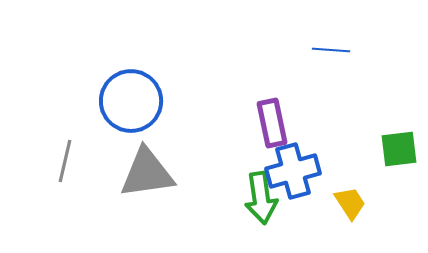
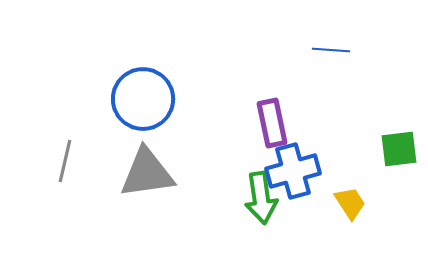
blue circle: moved 12 px right, 2 px up
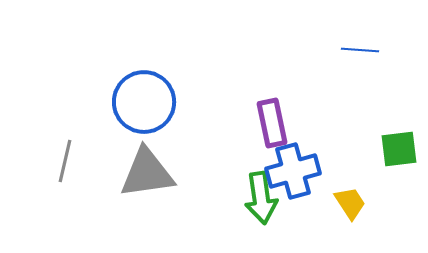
blue line: moved 29 px right
blue circle: moved 1 px right, 3 px down
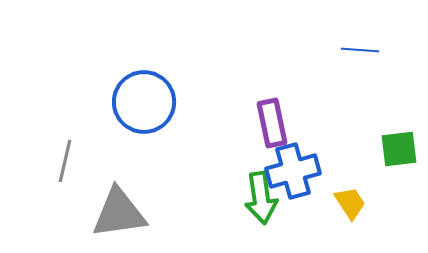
gray triangle: moved 28 px left, 40 px down
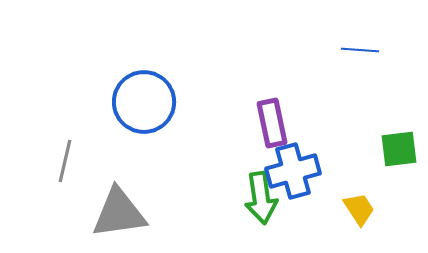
yellow trapezoid: moved 9 px right, 6 px down
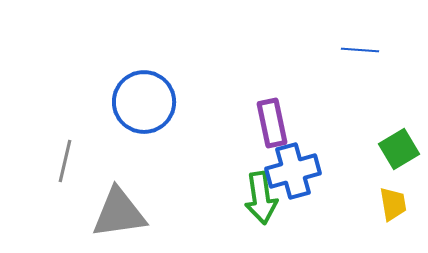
green square: rotated 24 degrees counterclockwise
yellow trapezoid: moved 34 px right, 5 px up; rotated 24 degrees clockwise
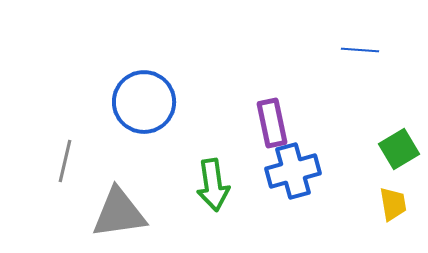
green arrow: moved 48 px left, 13 px up
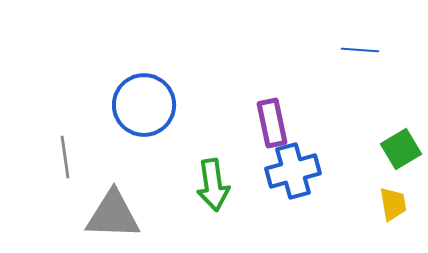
blue circle: moved 3 px down
green square: moved 2 px right
gray line: moved 4 px up; rotated 21 degrees counterclockwise
gray triangle: moved 6 px left, 2 px down; rotated 10 degrees clockwise
